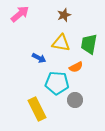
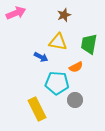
pink arrow: moved 4 px left, 1 px up; rotated 18 degrees clockwise
yellow triangle: moved 3 px left, 1 px up
blue arrow: moved 2 px right, 1 px up
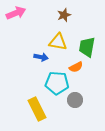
green trapezoid: moved 2 px left, 3 px down
blue arrow: rotated 16 degrees counterclockwise
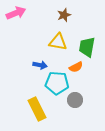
blue arrow: moved 1 px left, 8 px down
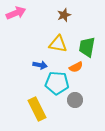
yellow triangle: moved 2 px down
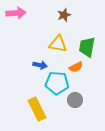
pink arrow: rotated 18 degrees clockwise
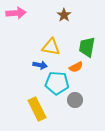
brown star: rotated 16 degrees counterclockwise
yellow triangle: moved 7 px left, 3 px down
